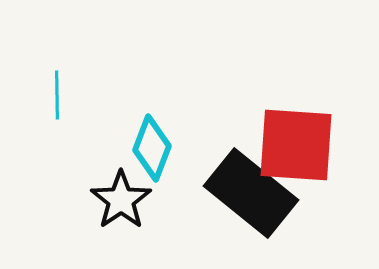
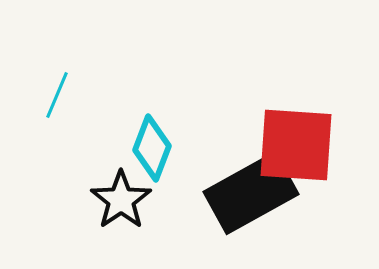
cyan line: rotated 24 degrees clockwise
black rectangle: rotated 68 degrees counterclockwise
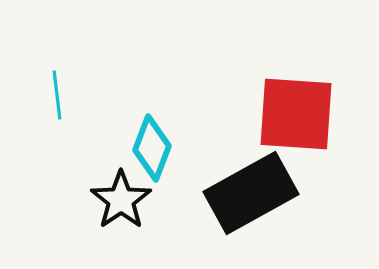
cyan line: rotated 30 degrees counterclockwise
red square: moved 31 px up
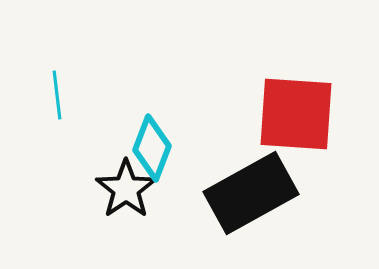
black star: moved 5 px right, 11 px up
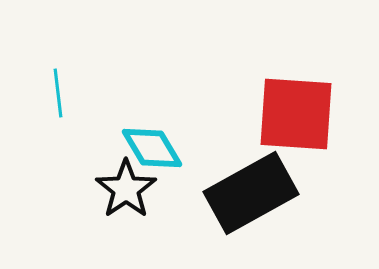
cyan line: moved 1 px right, 2 px up
cyan diamond: rotated 52 degrees counterclockwise
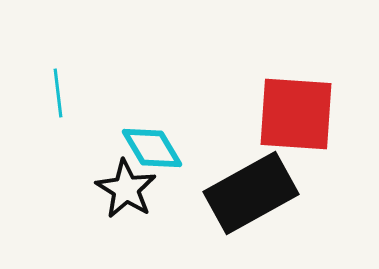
black star: rotated 6 degrees counterclockwise
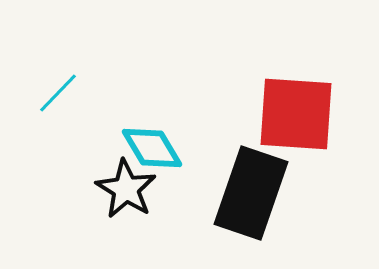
cyan line: rotated 51 degrees clockwise
black rectangle: rotated 42 degrees counterclockwise
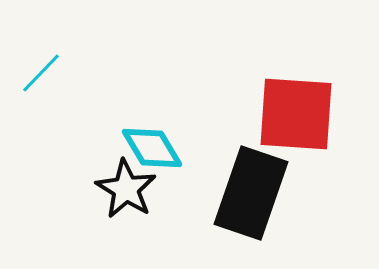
cyan line: moved 17 px left, 20 px up
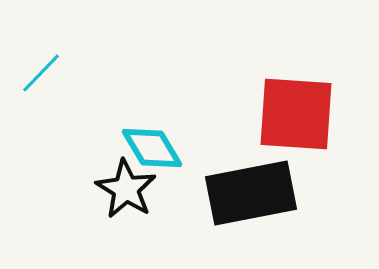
black rectangle: rotated 60 degrees clockwise
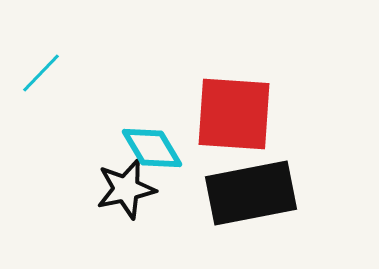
red square: moved 62 px left
black star: rotated 28 degrees clockwise
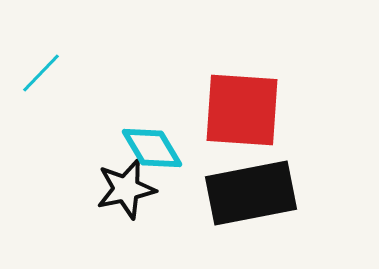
red square: moved 8 px right, 4 px up
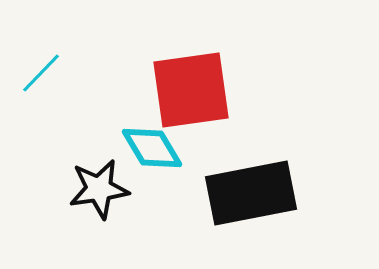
red square: moved 51 px left, 20 px up; rotated 12 degrees counterclockwise
black star: moved 27 px left; rotated 4 degrees clockwise
